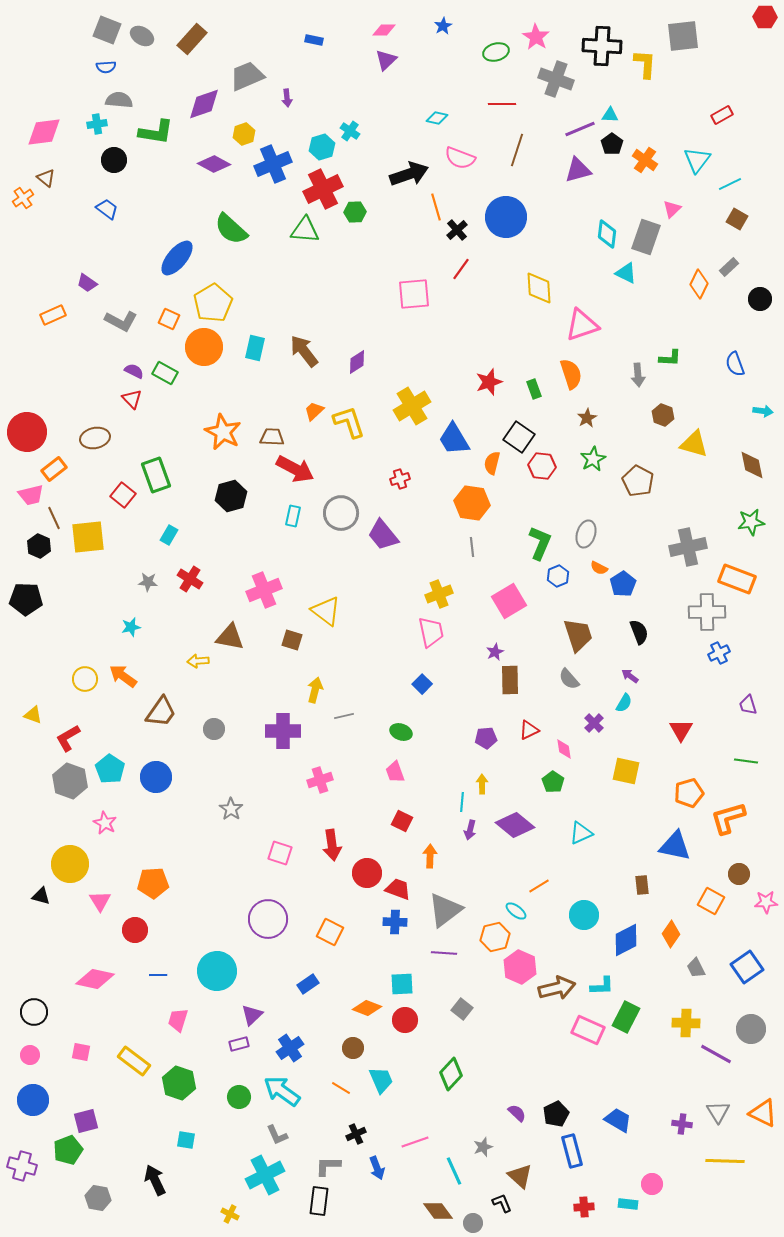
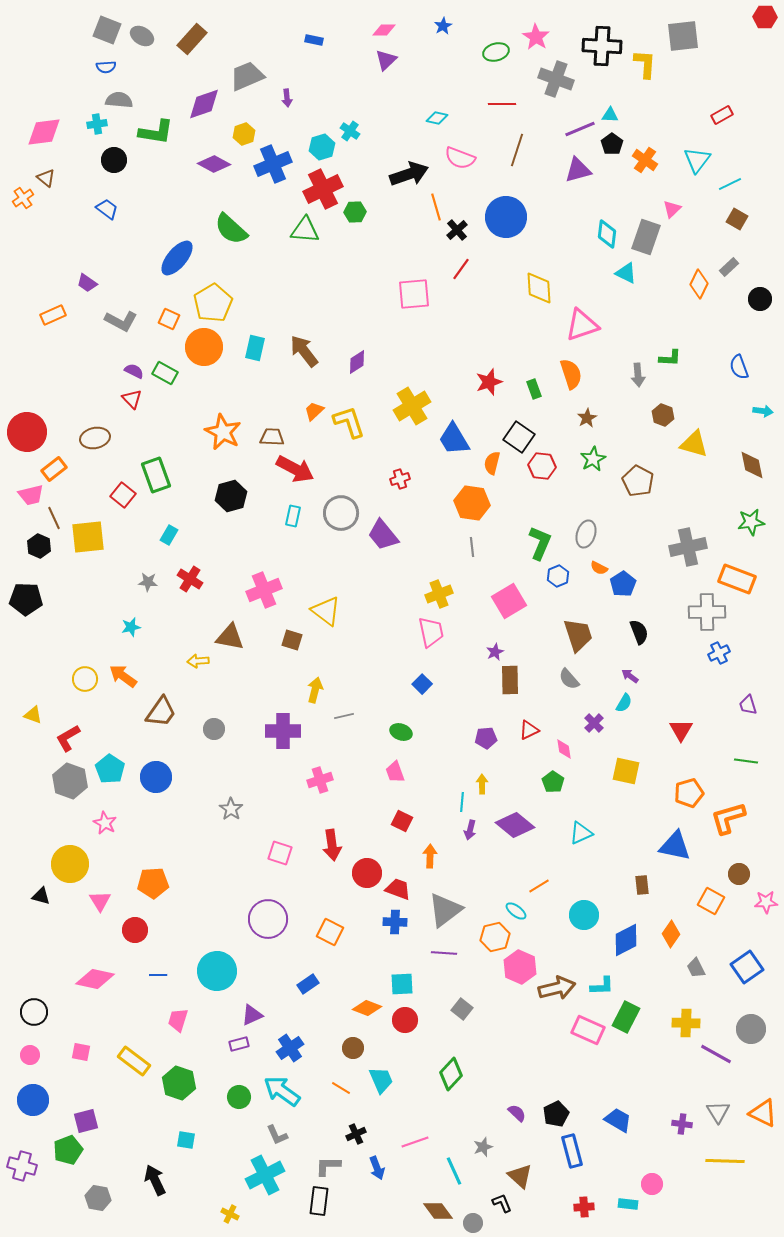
blue semicircle at (735, 364): moved 4 px right, 3 px down
purple triangle at (252, 1015): rotated 20 degrees clockwise
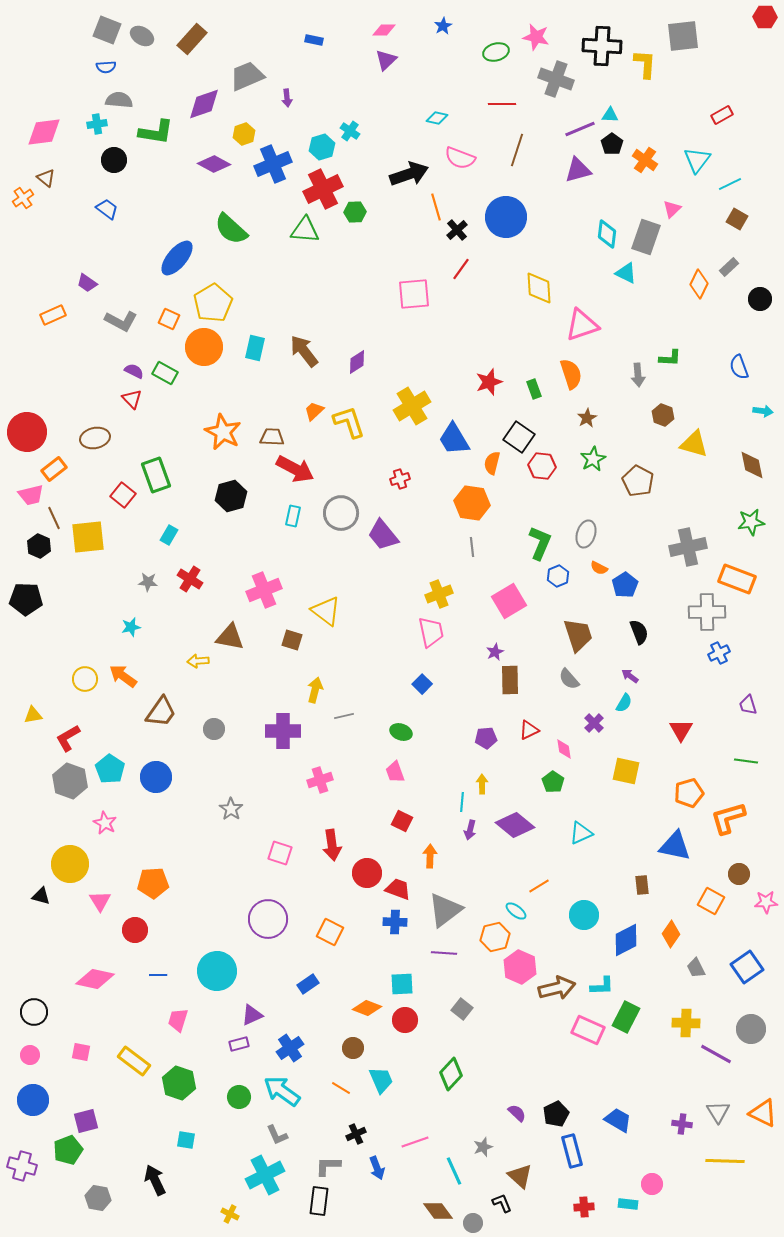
pink star at (536, 37): rotated 20 degrees counterclockwise
blue pentagon at (623, 584): moved 2 px right, 1 px down
yellow triangle at (33, 715): rotated 30 degrees counterclockwise
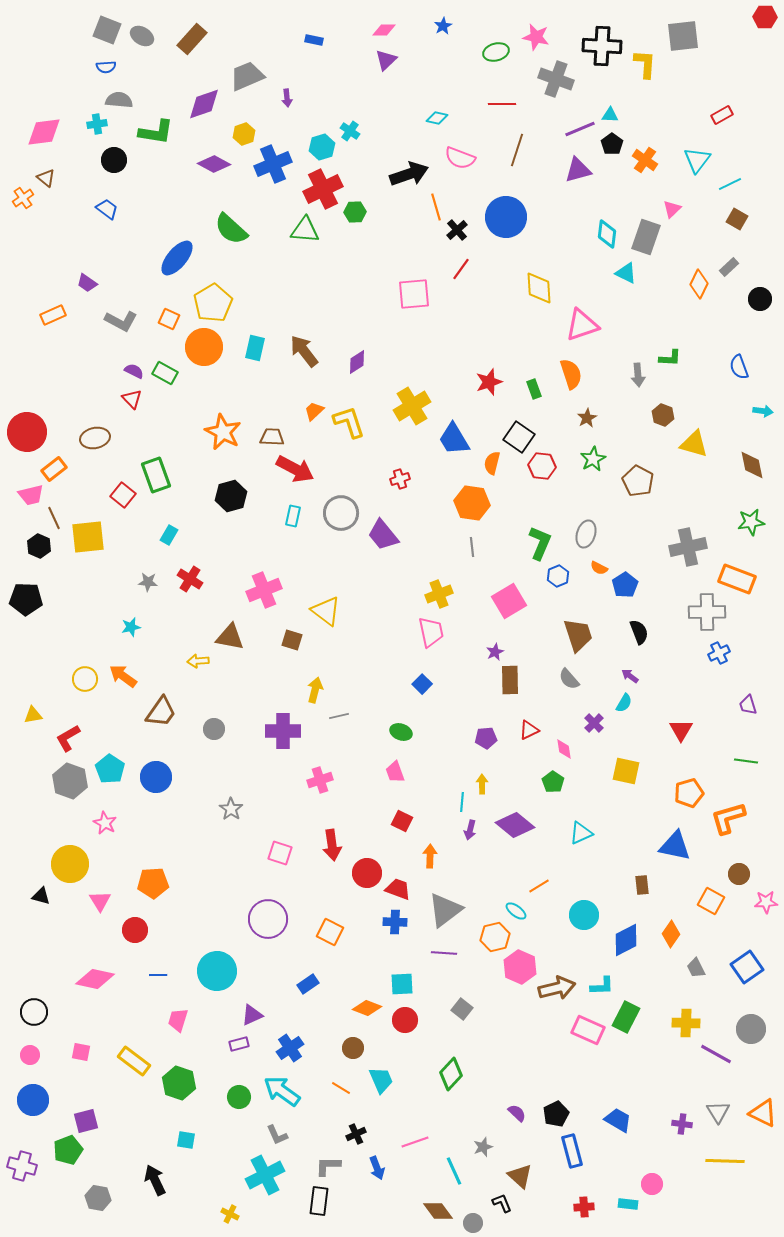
gray line at (344, 716): moved 5 px left
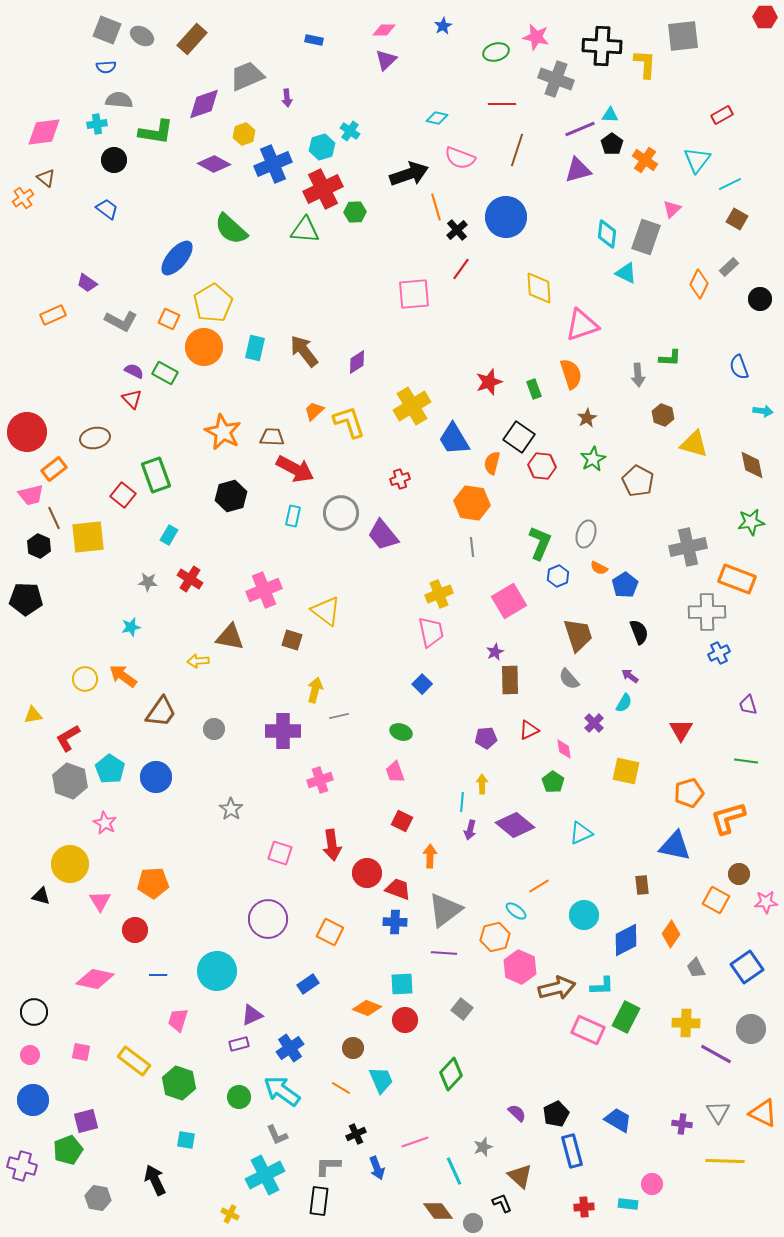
orange square at (711, 901): moved 5 px right, 1 px up
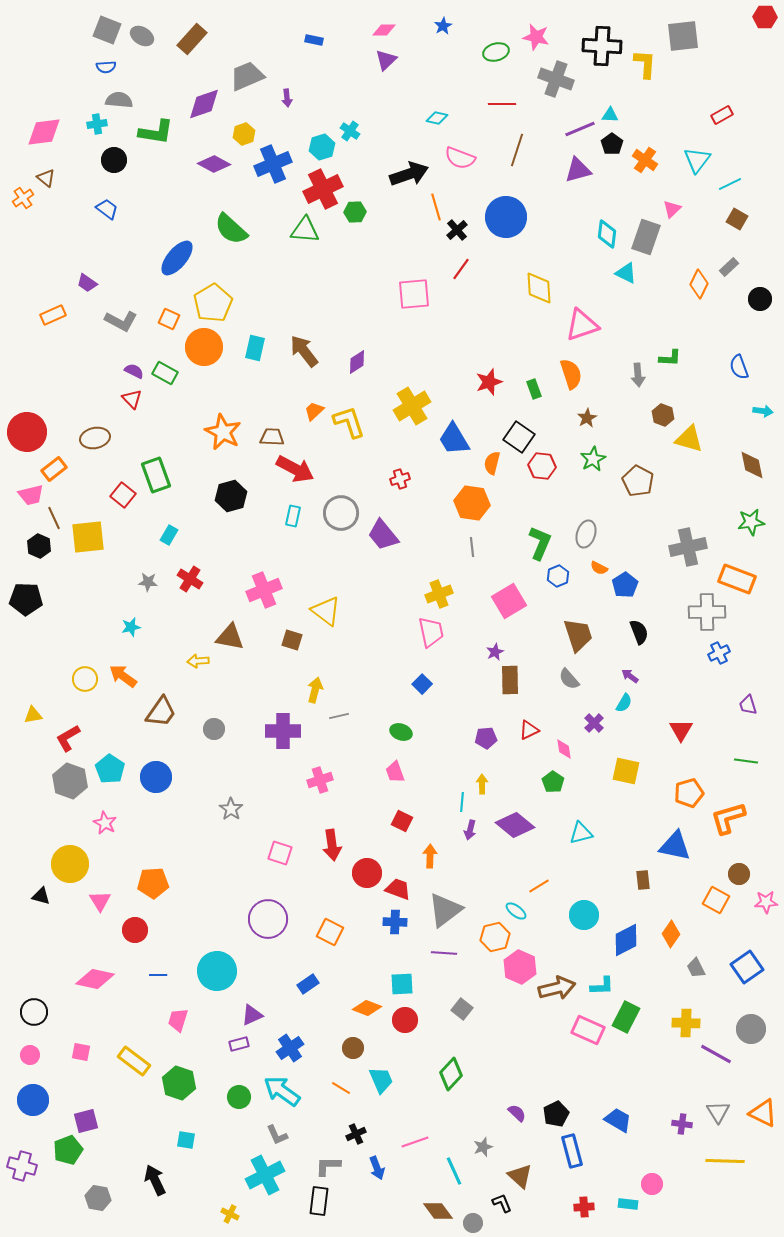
yellow triangle at (694, 444): moved 5 px left, 5 px up
cyan triangle at (581, 833): rotated 10 degrees clockwise
brown rectangle at (642, 885): moved 1 px right, 5 px up
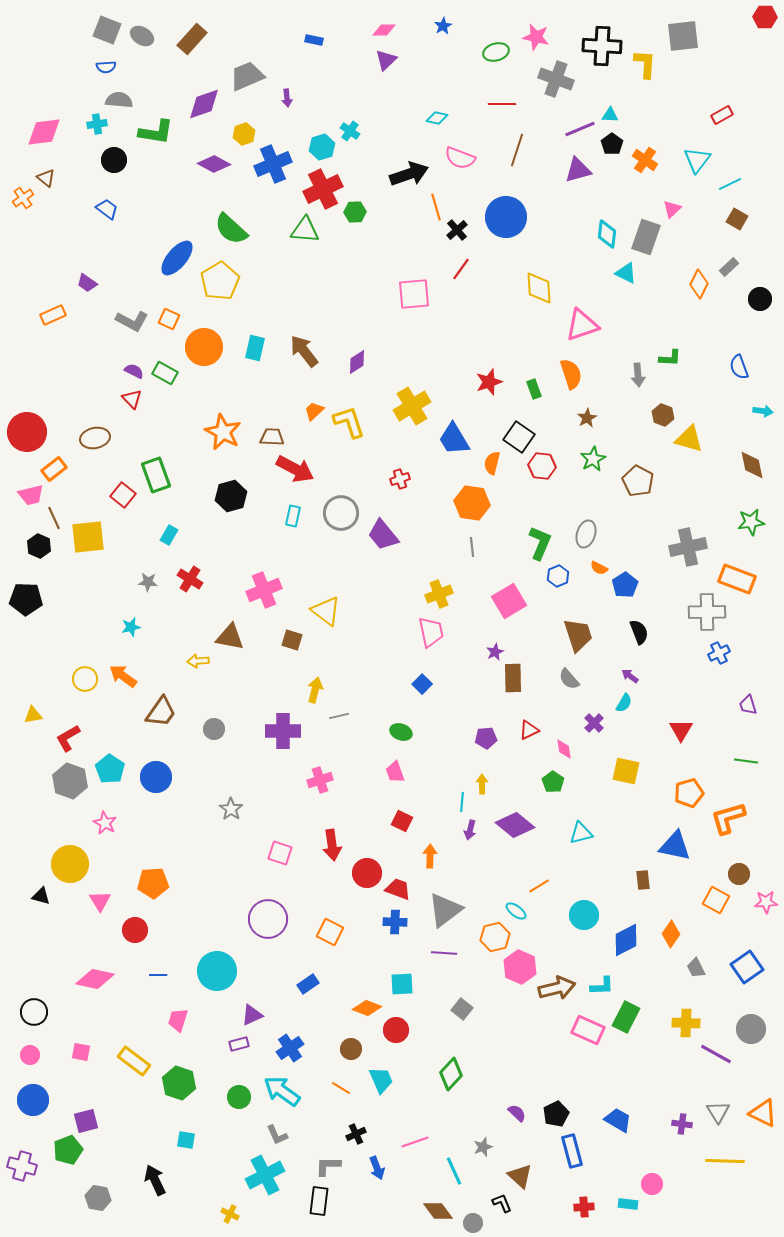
yellow pentagon at (213, 303): moved 7 px right, 22 px up
gray L-shape at (121, 321): moved 11 px right
brown rectangle at (510, 680): moved 3 px right, 2 px up
red circle at (405, 1020): moved 9 px left, 10 px down
brown circle at (353, 1048): moved 2 px left, 1 px down
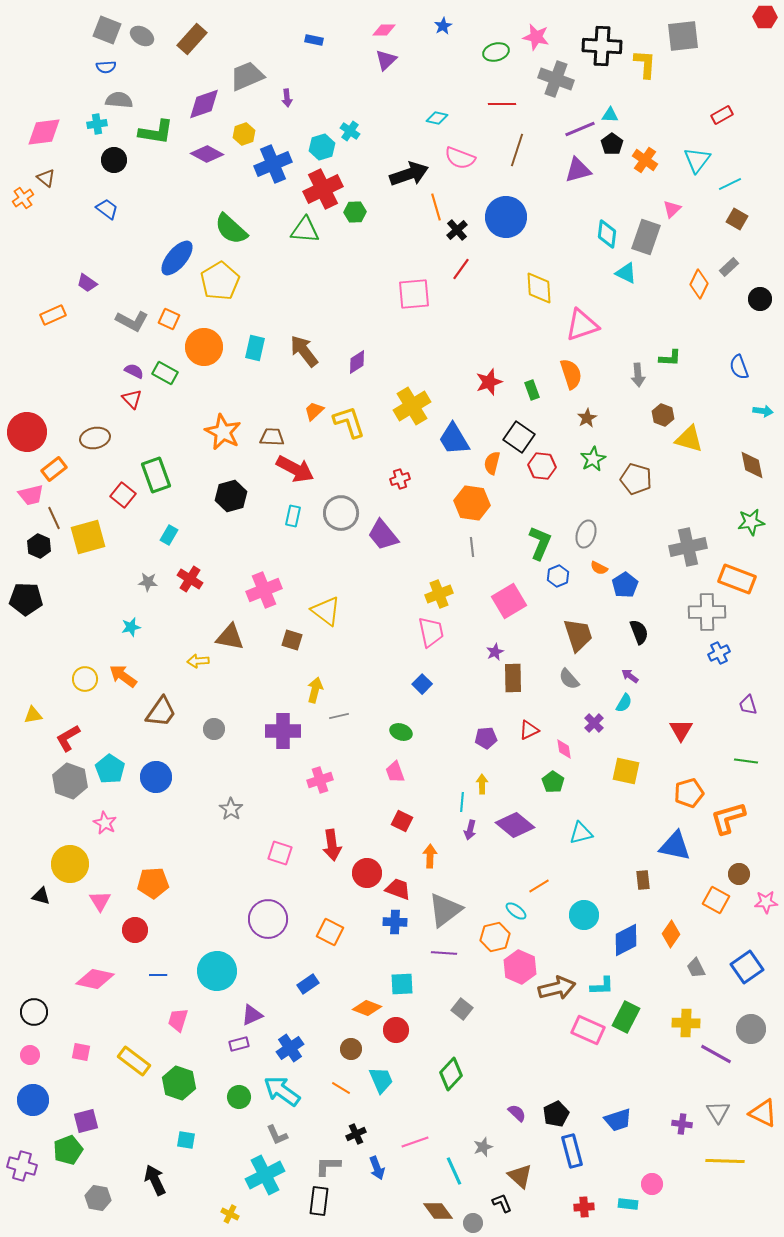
purple diamond at (214, 164): moved 7 px left, 10 px up
green rectangle at (534, 389): moved 2 px left, 1 px down
brown pentagon at (638, 481): moved 2 px left, 2 px up; rotated 12 degrees counterclockwise
yellow square at (88, 537): rotated 9 degrees counterclockwise
blue trapezoid at (618, 1120): rotated 132 degrees clockwise
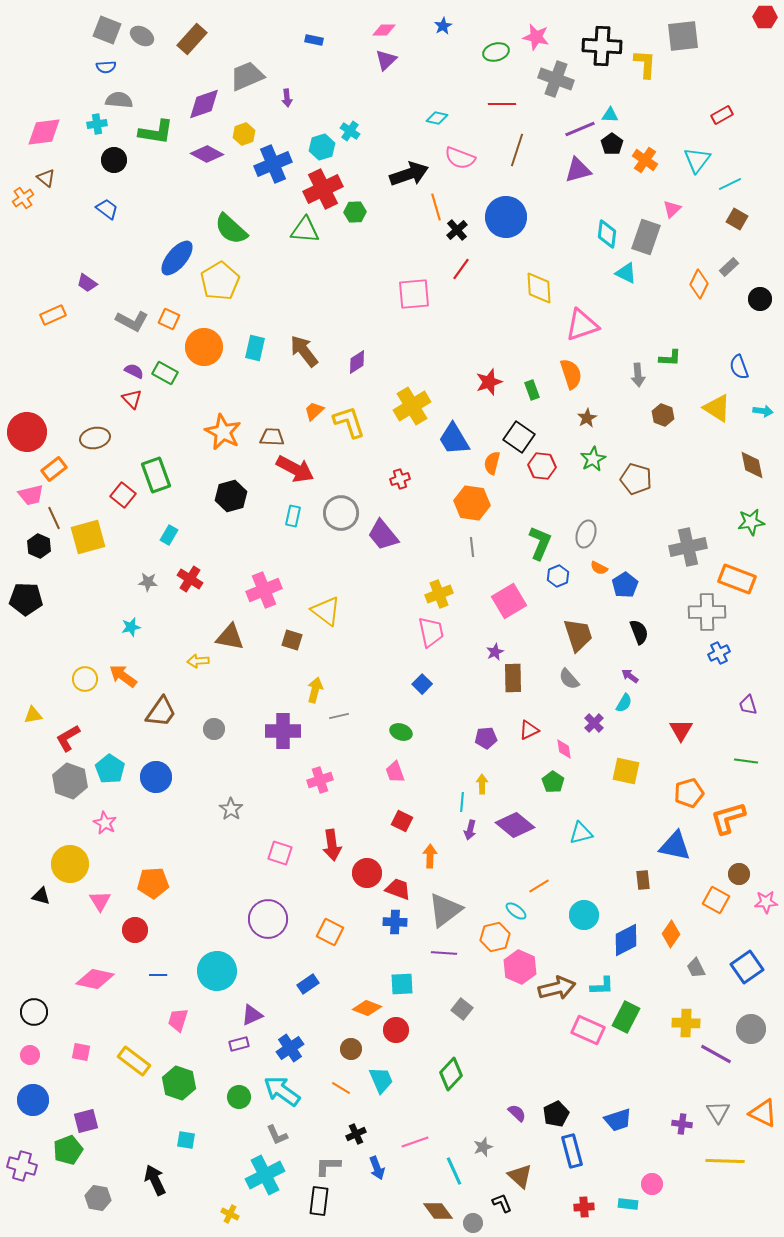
yellow triangle at (689, 439): moved 28 px right, 31 px up; rotated 16 degrees clockwise
